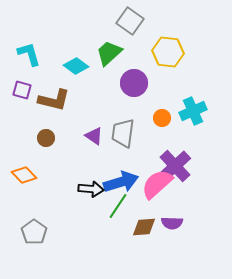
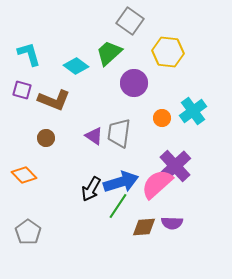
brown L-shape: rotated 8 degrees clockwise
cyan cross: rotated 12 degrees counterclockwise
gray trapezoid: moved 4 px left
black arrow: rotated 115 degrees clockwise
gray pentagon: moved 6 px left
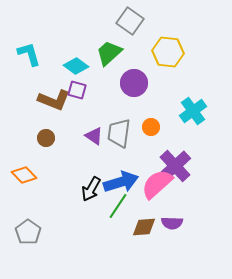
purple square: moved 55 px right
orange circle: moved 11 px left, 9 px down
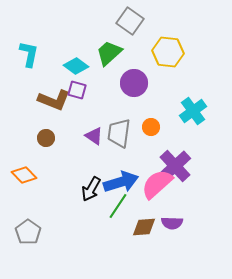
cyan L-shape: rotated 28 degrees clockwise
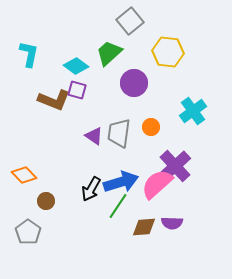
gray square: rotated 16 degrees clockwise
brown circle: moved 63 px down
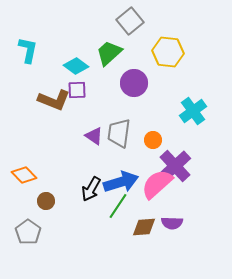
cyan L-shape: moved 1 px left, 4 px up
purple square: rotated 18 degrees counterclockwise
orange circle: moved 2 px right, 13 px down
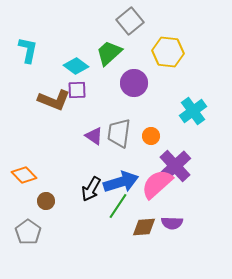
orange circle: moved 2 px left, 4 px up
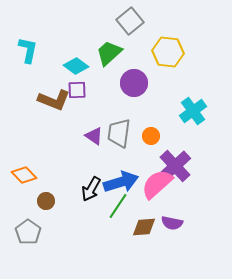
purple semicircle: rotated 10 degrees clockwise
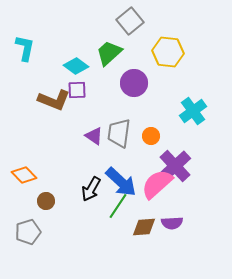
cyan L-shape: moved 3 px left, 2 px up
blue arrow: rotated 60 degrees clockwise
purple semicircle: rotated 15 degrees counterclockwise
gray pentagon: rotated 20 degrees clockwise
